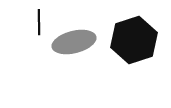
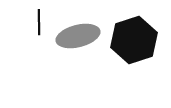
gray ellipse: moved 4 px right, 6 px up
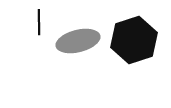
gray ellipse: moved 5 px down
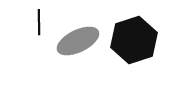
gray ellipse: rotated 12 degrees counterclockwise
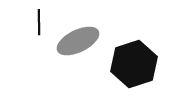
black hexagon: moved 24 px down
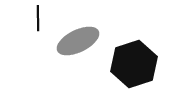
black line: moved 1 px left, 4 px up
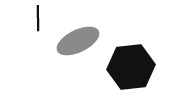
black hexagon: moved 3 px left, 3 px down; rotated 12 degrees clockwise
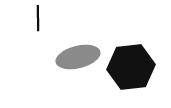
gray ellipse: moved 16 px down; rotated 12 degrees clockwise
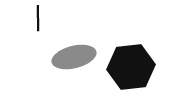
gray ellipse: moved 4 px left
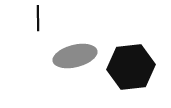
gray ellipse: moved 1 px right, 1 px up
